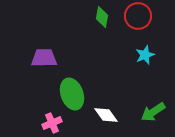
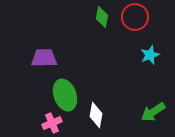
red circle: moved 3 px left, 1 px down
cyan star: moved 5 px right
green ellipse: moved 7 px left, 1 px down
white diamond: moved 10 px left; rotated 45 degrees clockwise
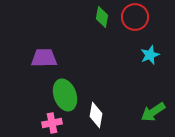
pink cross: rotated 12 degrees clockwise
